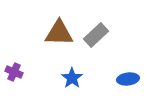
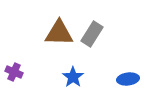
gray rectangle: moved 4 px left, 1 px up; rotated 15 degrees counterclockwise
blue star: moved 1 px right, 1 px up
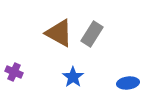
brown triangle: rotated 28 degrees clockwise
blue ellipse: moved 4 px down
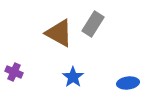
gray rectangle: moved 1 px right, 10 px up
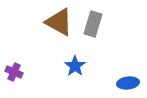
gray rectangle: rotated 15 degrees counterclockwise
brown triangle: moved 11 px up
blue star: moved 2 px right, 11 px up
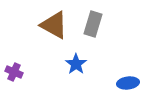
brown triangle: moved 5 px left, 3 px down
blue star: moved 1 px right, 2 px up
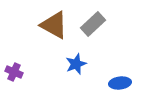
gray rectangle: rotated 30 degrees clockwise
blue star: rotated 15 degrees clockwise
blue ellipse: moved 8 px left
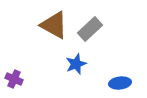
gray rectangle: moved 3 px left, 5 px down
purple cross: moved 7 px down
